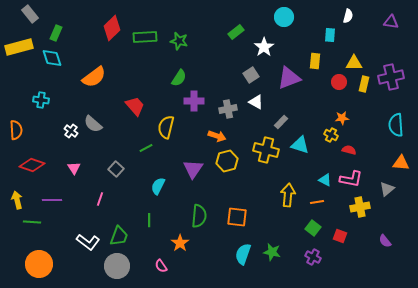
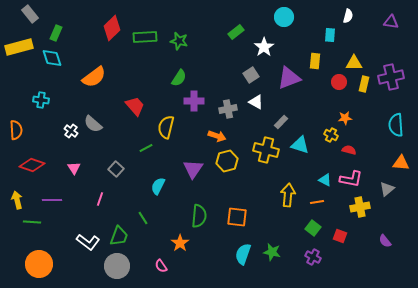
orange star at (342, 118): moved 3 px right
green line at (149, 220): moved 6 px left, 2 px up; rotated 32 degrees counterclockwise
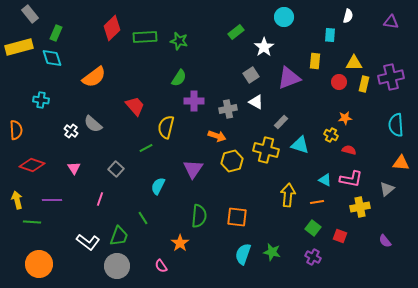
yellow hexagon at (227, 161): moved 5 px right
